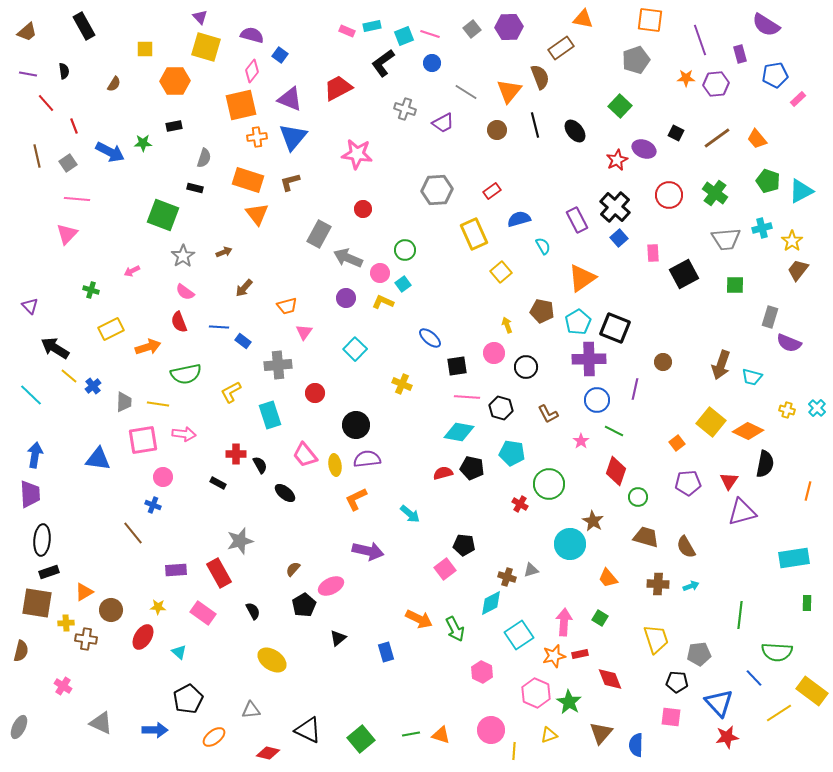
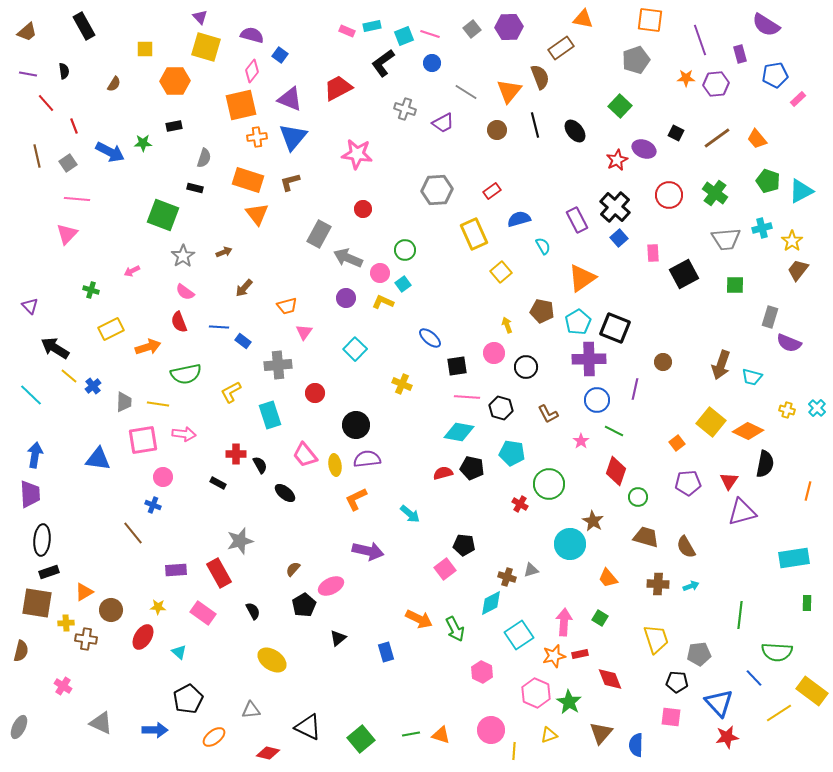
black triangle at (308, 730): moved 3 px up
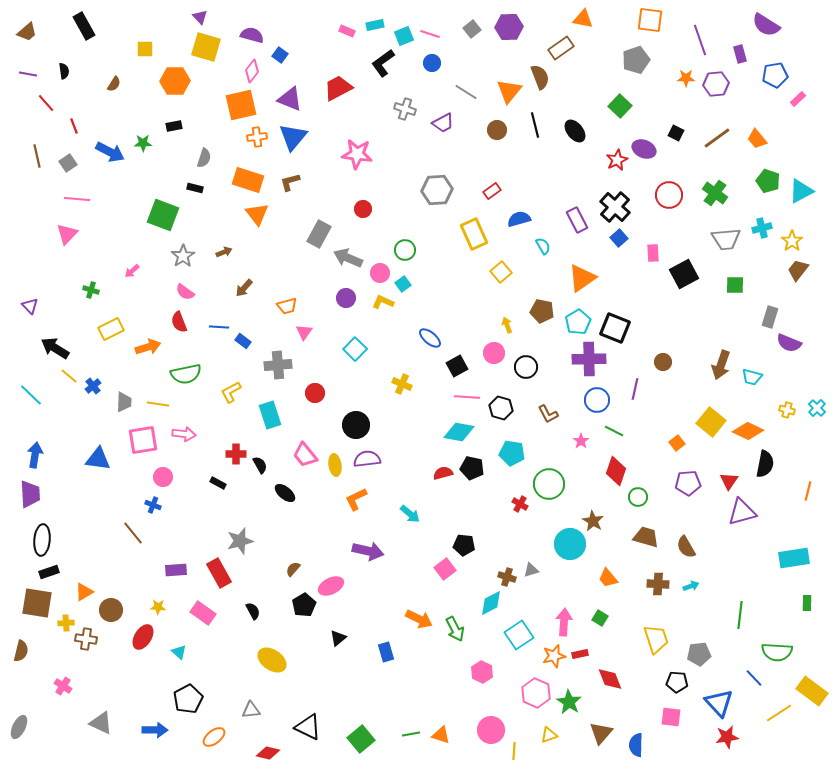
cyan rectangle at (372, 26): moved 3 px right, 1 px up
pink arrow at (132, 271): rotated 14 degrees counterclockwise
black square at (457, 366): rotated 20 degrees counterclockwise
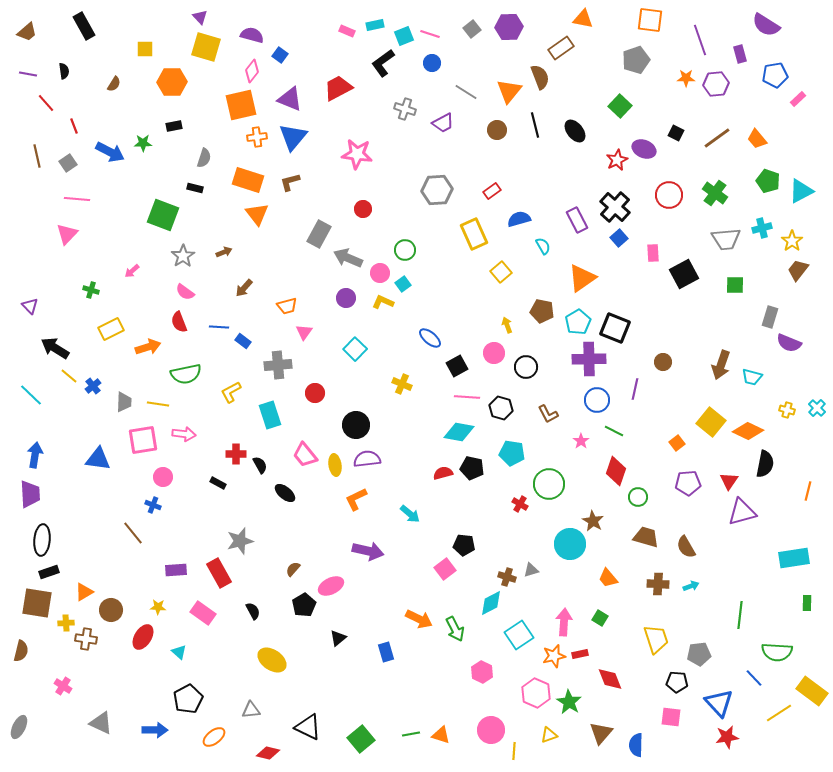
orange hexagon at (175, 81): moved 3 px left, 1 px down
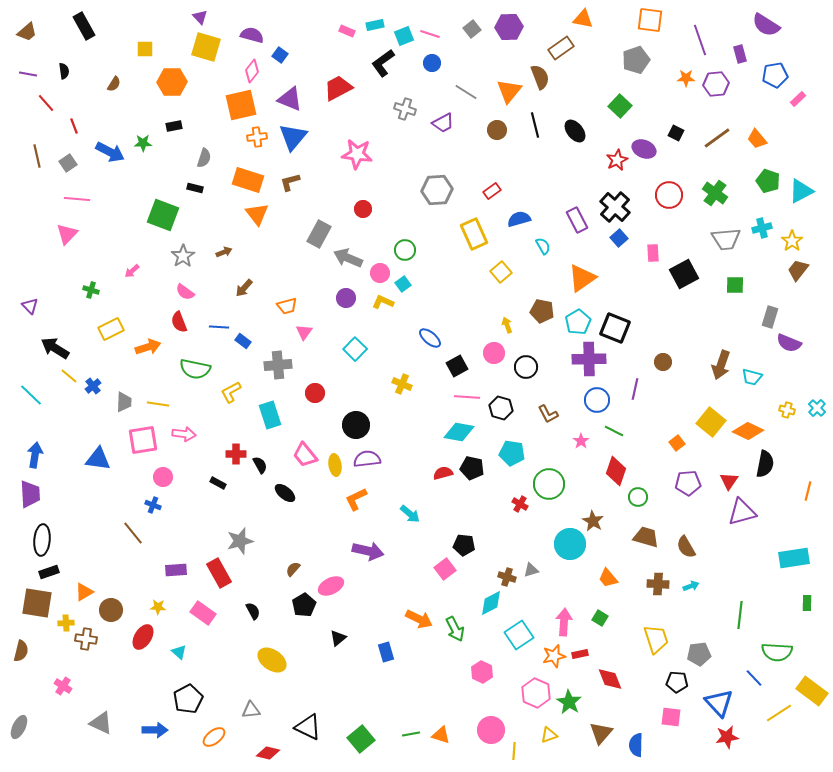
green semicircle at (186, 374): moved 9 px right, 5 px up; rotated 24 degrees clockwise
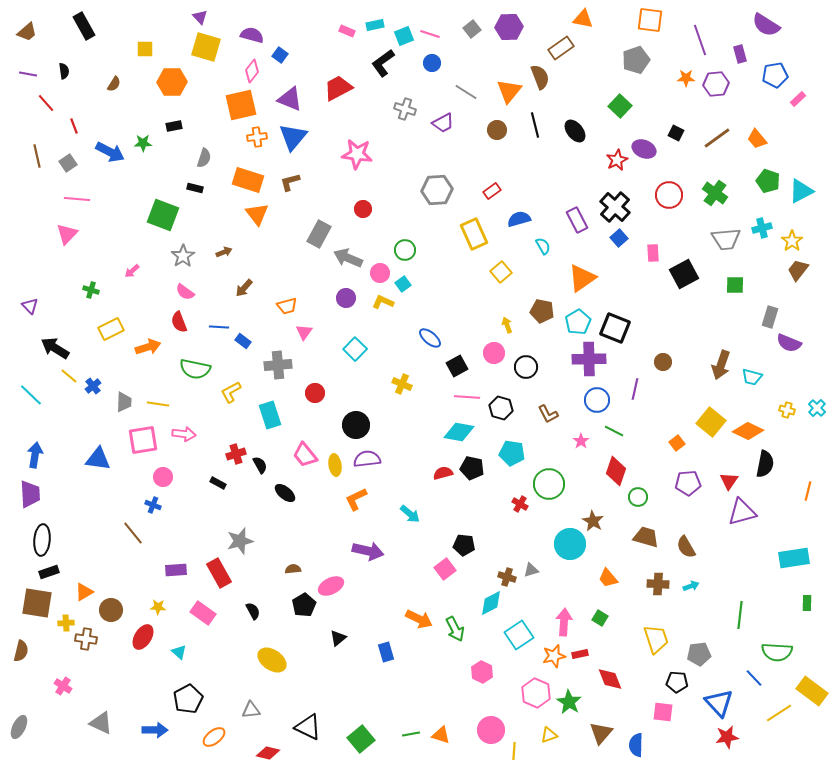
red cross at (236, 454): rotated 18 degrees counterclockwise
brown semicircle at (293, 569): rotated 42 degrees clockwise
pink square at (671, 717): moved 8 px left, 5 px up
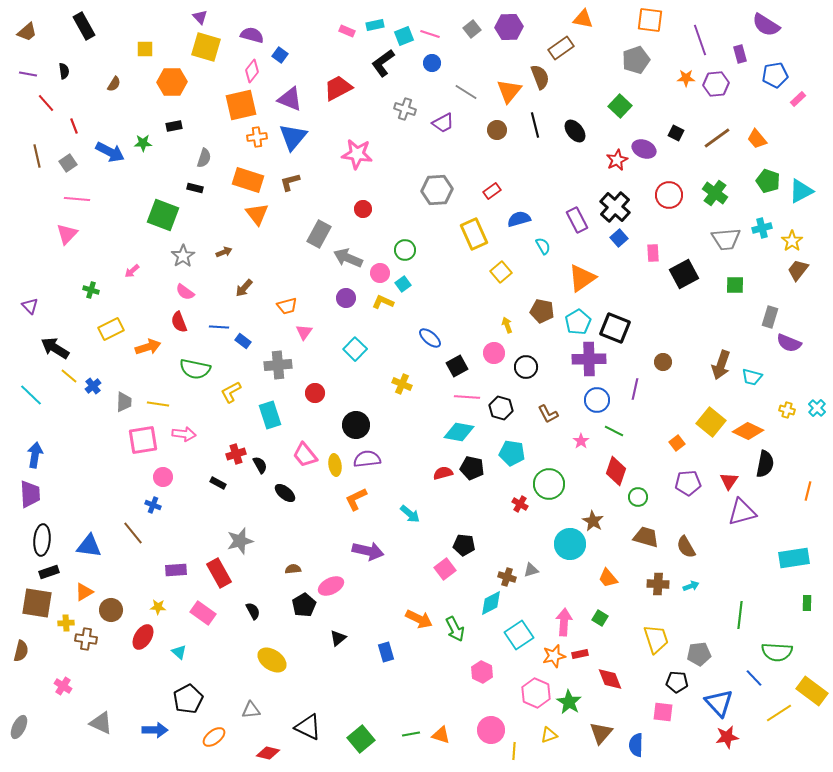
blue triangle at (98, 459): moved 9 px left, 87 px down
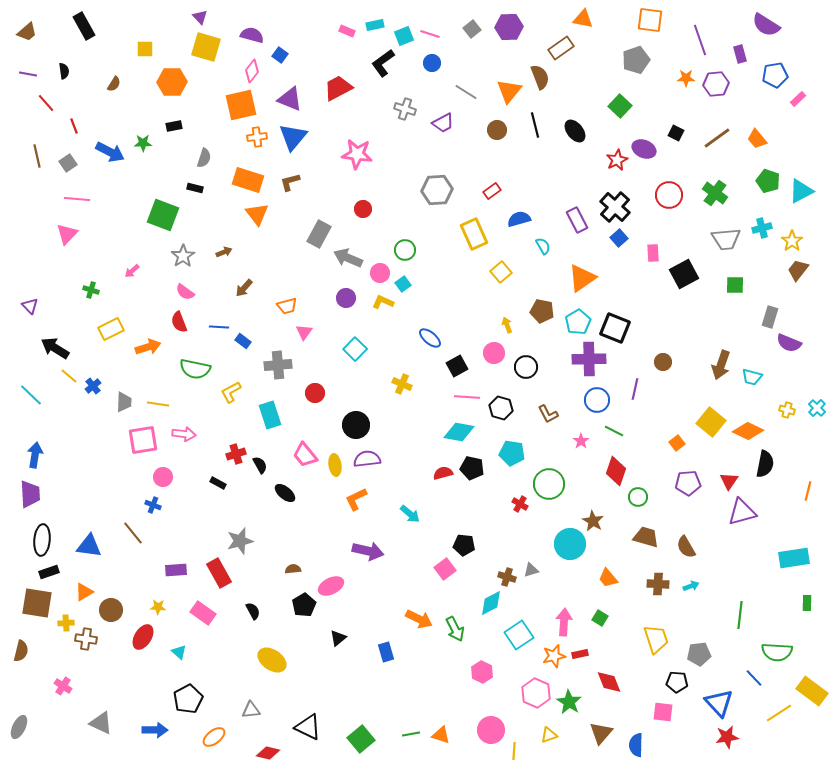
red diamond at (610, 679): moved 1 px left, 3 px down
